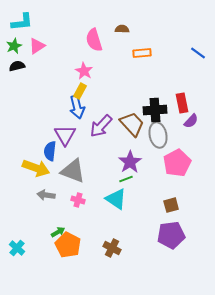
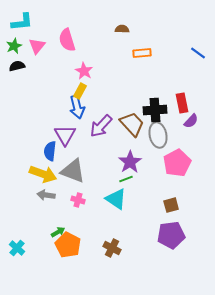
pink semicircle: moved 27 px left
pink triangle: rotated 18 degrees counterclockwise
yellow arrow: moved 7 px right, 6 px down
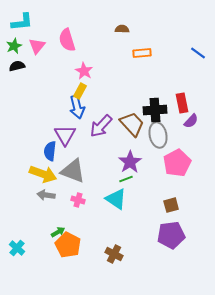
brown cross: moved 2 px right, 6 px down
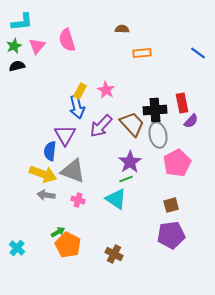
pink star: moved 22 px right, 19 px down
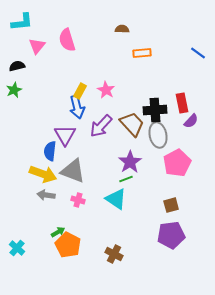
green star: moved 44 px down
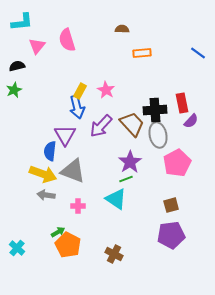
pink cross: moved 6 px down; rotated 16 degrees counterclockwise
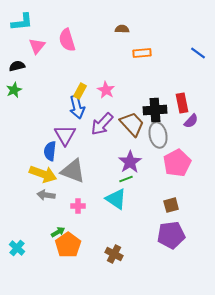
purple arrow: moved 1 px right, 2 px up
orange pentagon: rotated 10 degrees clockwise
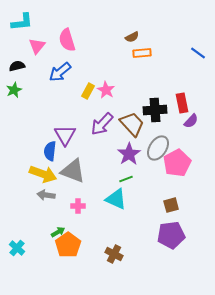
brown semicircle: moved 10 px right, 8 px down; rotated 152 degrees clockwise
yellow rectangle: moved 8 px right
blue arrow: moved 17 px left, 35 px up; rotated 65 degrees clockwise
gray ellipse: moved 13 px down; rotated 45 degrees clockwise
purple star: moved 1 px left, 8 px up
cyan triangle: rotated 10 degrees counterclockwise
